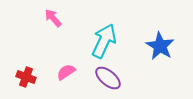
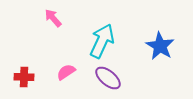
cyan arrow: moved 2 px left
red cross: moved 2 px left; rotated 18 degrees counterclockwise
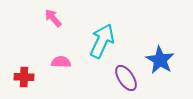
blue star: moved 14 px down
pink semicircle: moved 5 px left, 10 px up; rotated 36 degrees clockwise
purple ellipse: moved 18 px right; rotated 16 degrees clockwise
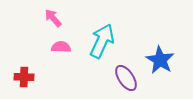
pink semicircle: moved 15 px up
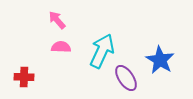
pink arrow: moved 4 px right, 2 px down
cyan arrow: moved 10 px down
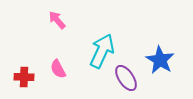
pink semicircle: moved 3 px left, 22 px down; rotated 120 degrees counterclockwise
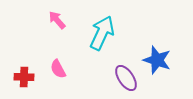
cyan arrow: moved 18 px up
blue star: moved 3 px left; rotated 12 degrees counterclockwise
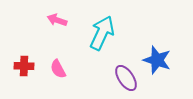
pink arrow: rotated 30 degrees counterclockwise
red cross: moved 11 px up
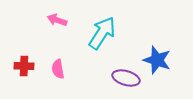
cyan arrow: rotated 8 degrees clockwise
pink semicircle: rotated 18 degrees clockwise
purple ellipse: rotated 40 degrees counterclockwise
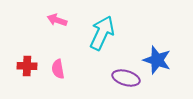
cyan arrow: rotated 8 degrees counterclockwise
red cross: moved 3 px right
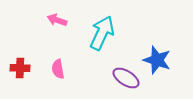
red cross: moved 7 px left, 2 px down
purple ellipse: rotated 16 degrees clockwise
